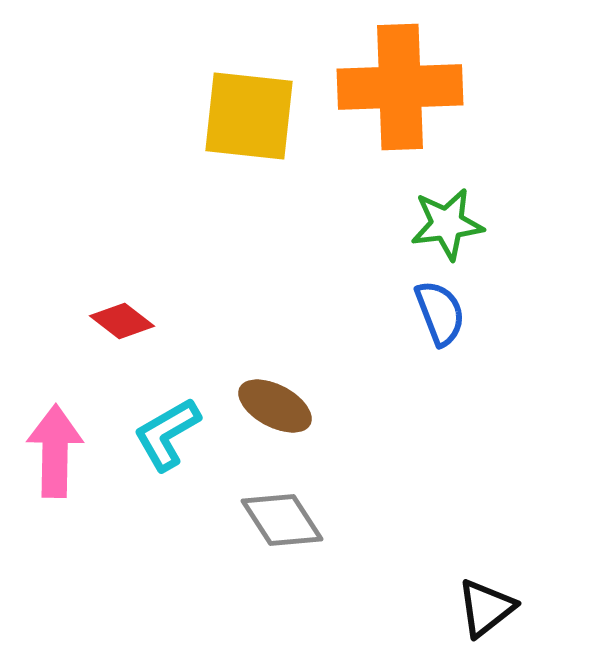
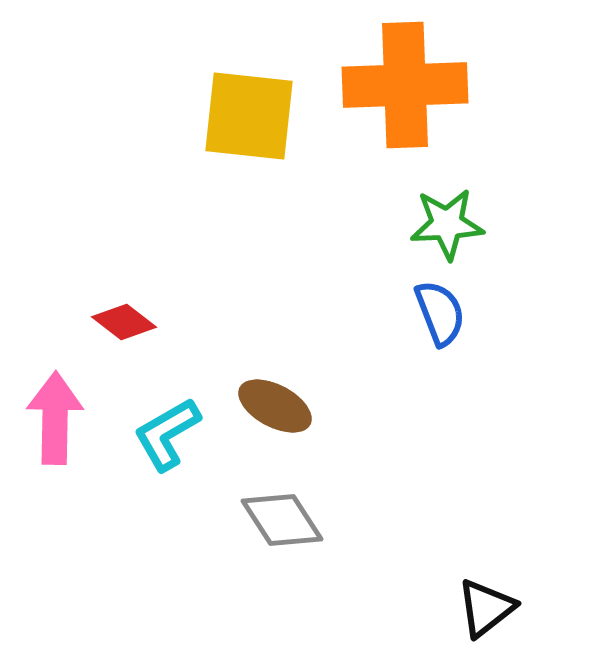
orange cross: moved 5 px right, 2 px up
green star: rotated 4 degrees clockwise
red diamond: moved 2 px right, 1 px down
pink arrow: moved 33 px up
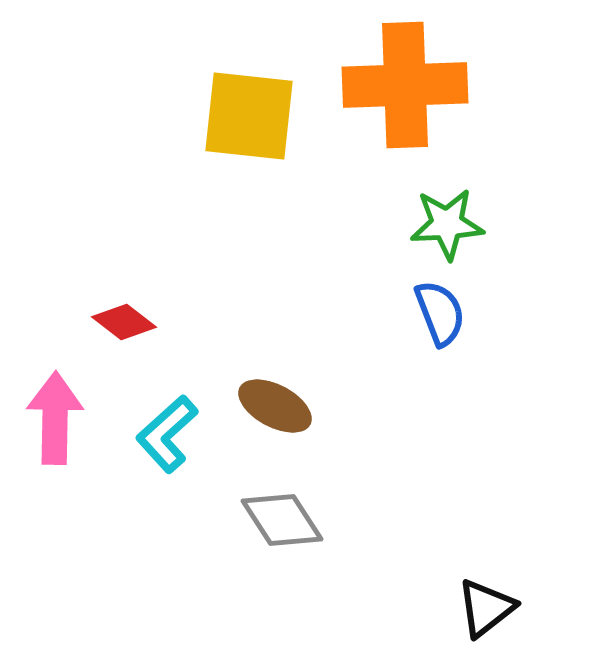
cyan L-shape: rotated 12 degrees counterclockwise
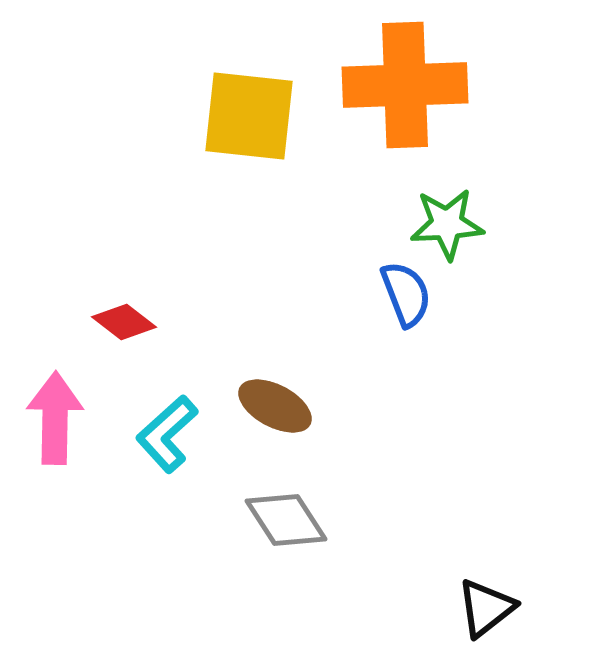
blue semicircle: moved 34 px left, 19 px up
gray diamond: moved 4 px right
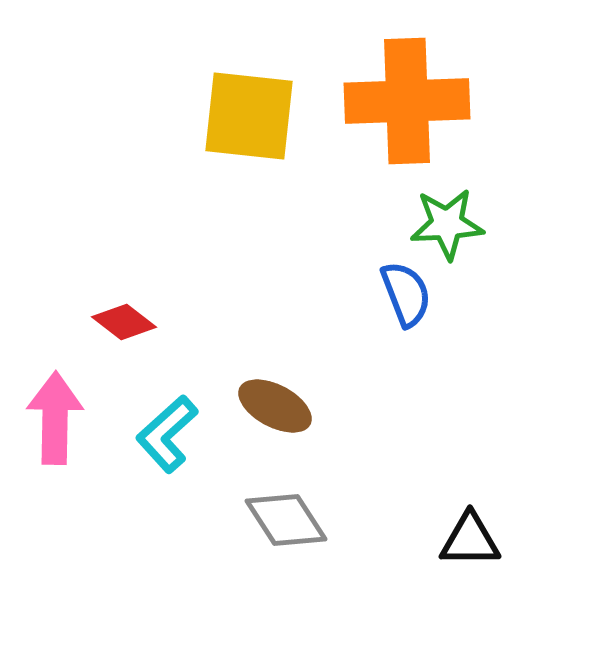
orange cross: moved 2 px right, 16 px down
black triangle: moved 16 px left, 68 px up; rotated 38 degrees clockwise
